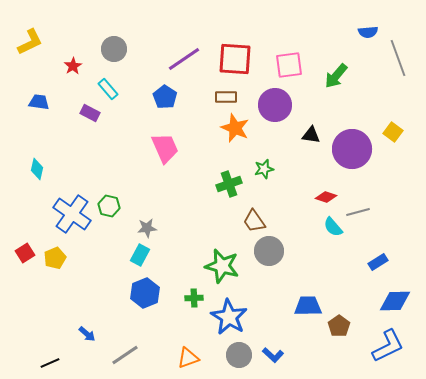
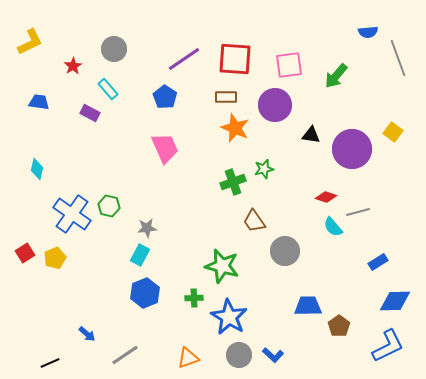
green cross at (229, 184): moved 4 px right, 2 px up
gray circle at (269, 251): moved 16 px right
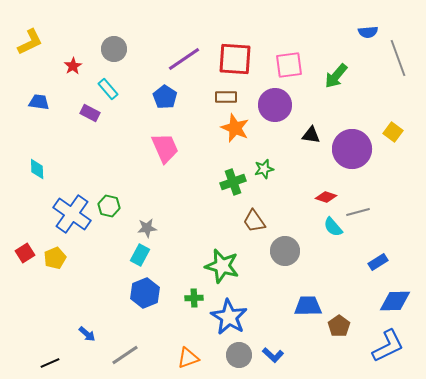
cyan diamond at (37, 169): rotated 15 degrees counterclockwise
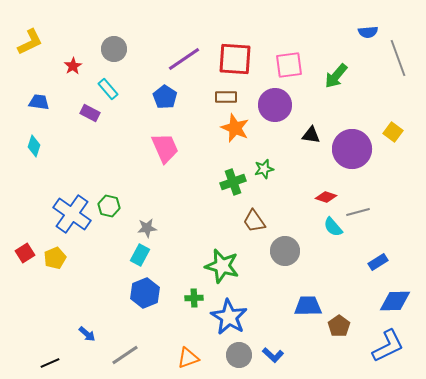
cyan diamond at (37, 169): moved 3 px left, 23 px up; rotated 20 degrees clockwise
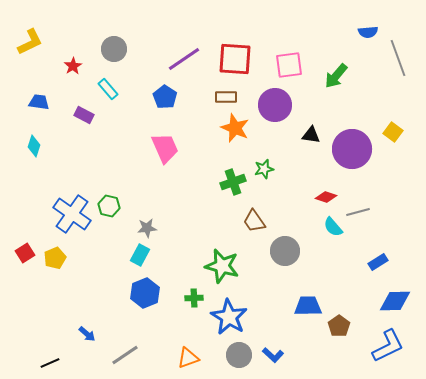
purple rectangle at (90, 113): moved 6 px left, 2 px down
